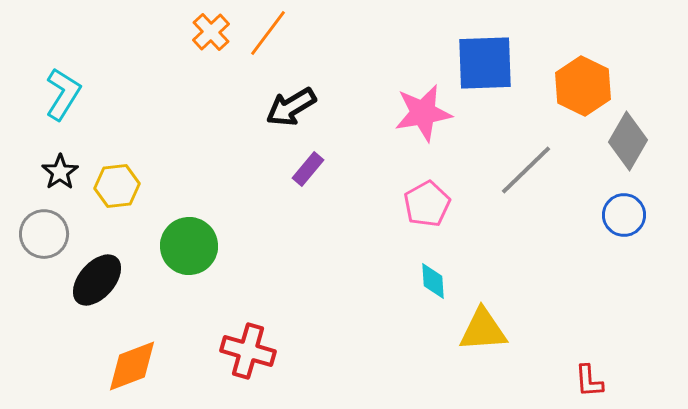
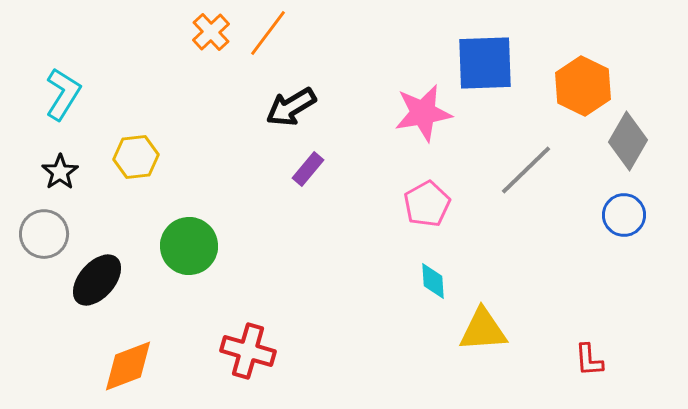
yellow hexagon: moved 19 px right, 29 px up
orange diamond: moved 4 px left
red L-shape: moved 21 px up
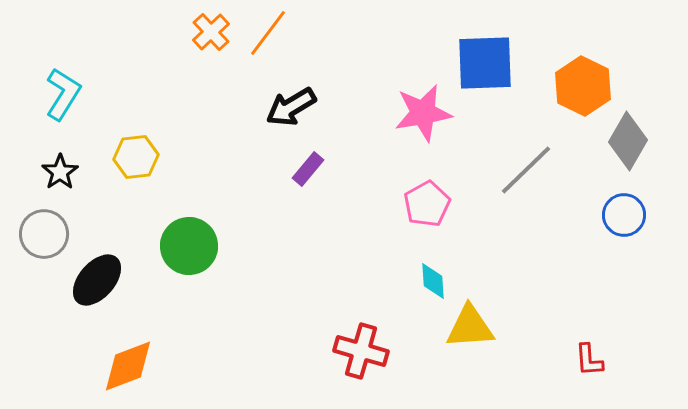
yellow triangle: moved 13 px left, 3 px up
red cross: moved 113 px right
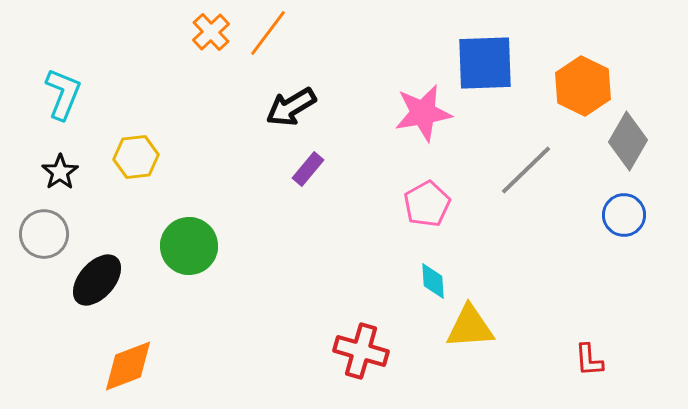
cyan L-shape: rotated 10 degrees counterclockwise
